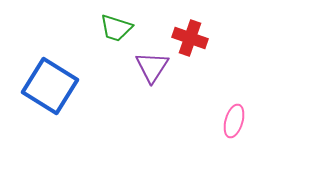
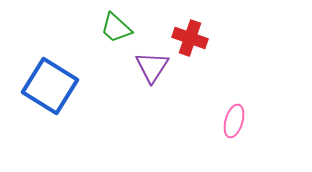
green trapezoid: rotated 24 degrees clockwise
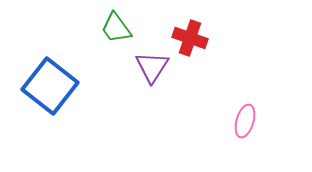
green trapezoid: rotated 12 degrees clockwise
blue square: rotated 6 degrees clockwise
pink ellipse: moved 11 px right
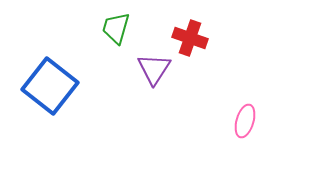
green trapezoid: rotated 52 degrees clockwise
purple triangle: moved 2 px right, 2 px down
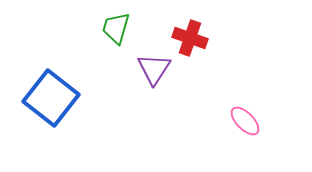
blue square: moved 1 px right, 12 px down
pink ellipse: rotated 60 degrees counterclockwise
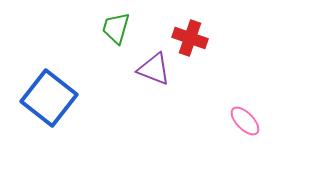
purple triangle: rotated 42 degrees counterclockwise
blue square: moved 2 px left
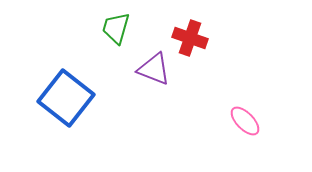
blue square: moved 17 px right
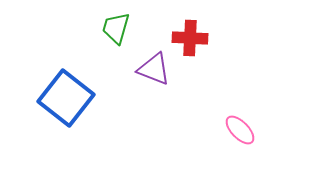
red cross: rotated 16 degrees counterclockwise
pink ellipse: moved 5 px left, 9 px down
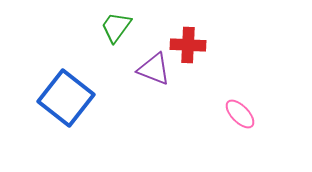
green trapezoid: moved 1 px up; rotated 20 degrees clockwise
red cross: moved 2 px left, 7 px down
pink ellipse: moved 16 px up
